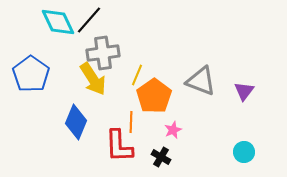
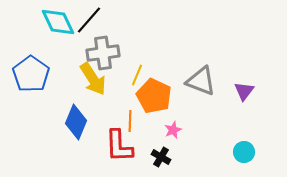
orange pentagon: rotated 12 degrees counterclockwise
orange line: moved 1 px left, 1 px up
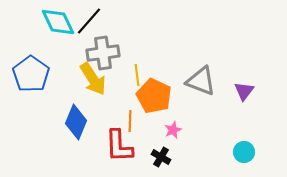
black line: moved 1 px down
yellow line: rotated 30 degrees counterclockwise
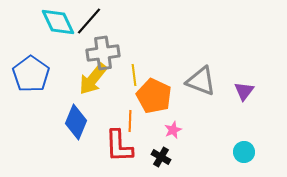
yellow line: moved 3 px left
yellow arrow: rotated 72 degrees clockwise
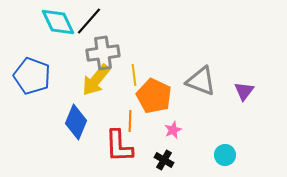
blue pentagon: moved 1 px right, 2 px down; rotated 15 degrees counterclockwise
yellow arrow: moved 3 px right, 1 px down
cyan circle: moved 19 px left, 3 px down
black cross: moved 3 px right, 3 px down
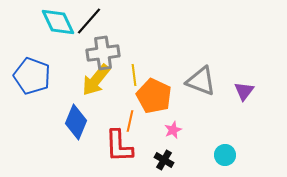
orange line: rotated 10 degrees clockwise
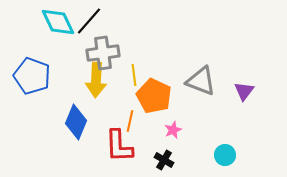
yellow arrow: rotated 36 degrees counterclockwise
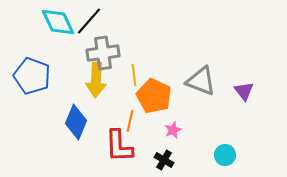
purple triangle: rotated 15 degrees counterclockwise
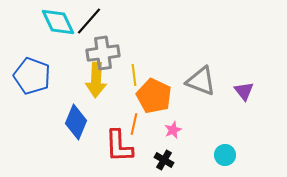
orange line: moved 4 px right, 3 px down
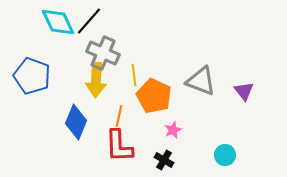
gray cross: rotated 32 degrees clockwise
orange line: moved 15 px left, 8 px up
